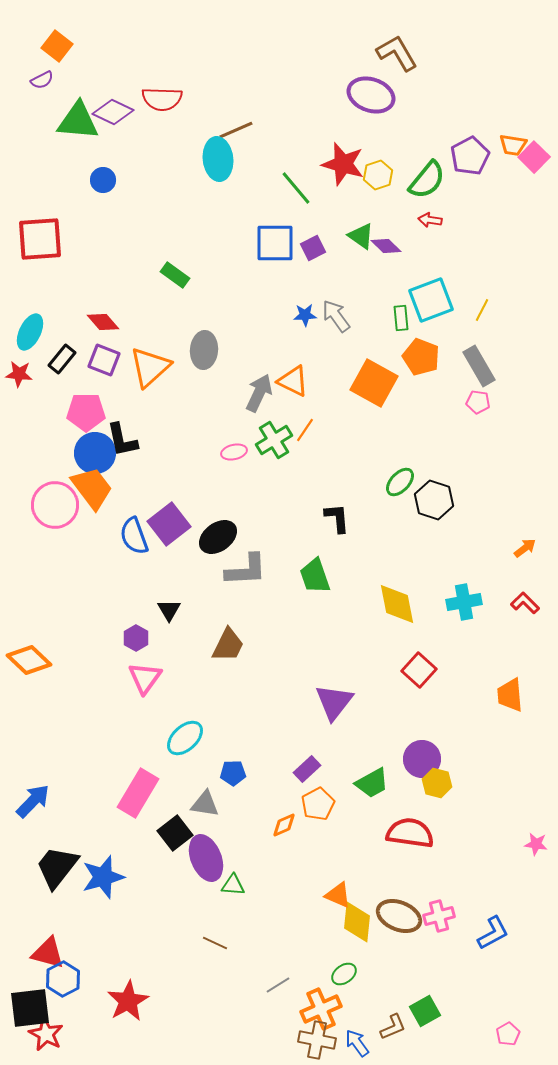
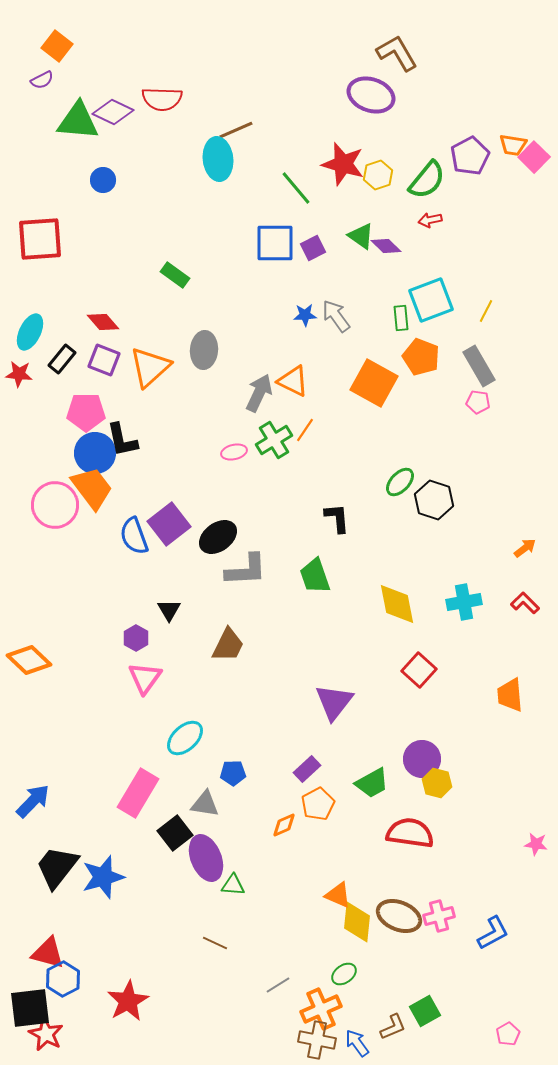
red arrow at (430, 220): rotated 20 degrees counterclockwise
yellow line at (482, 310): moved 4 px right, 1 px down
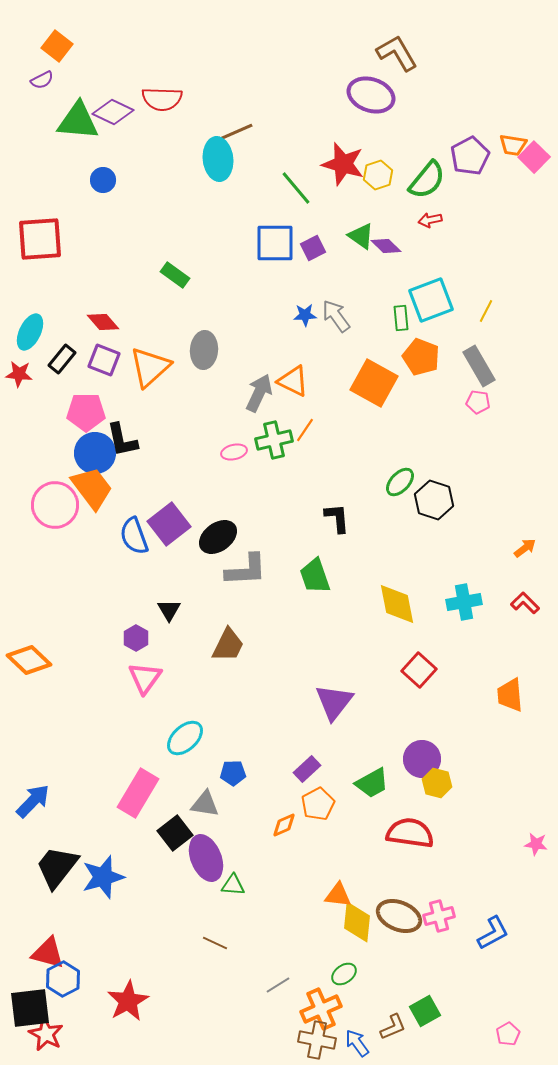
brown line at (236, 130): moved 2 px down
green cross at (274, 440): rotated 18 degrees clockwise
orange triangle at (338, 895): rotated 16 degrees counterclockwise
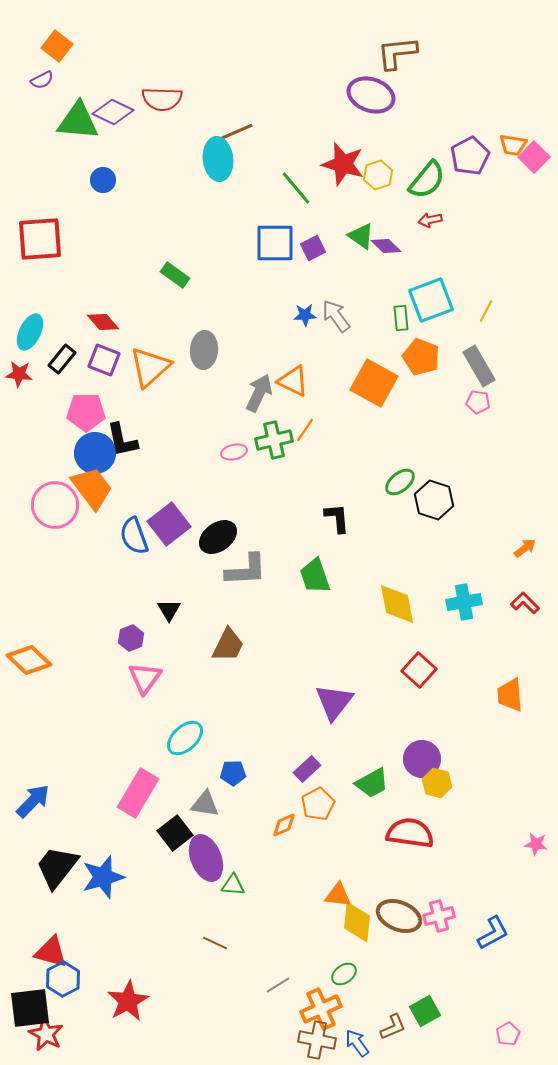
brown L-shape at (397, 53): rotated 66 degrees counterclockwise
green ellipse at (400, 482): rotated 8 degrees clockwise
purple hexagon at (136, 638): moved 5 px left; rotated 10 degrees clockwise
red triangle at (48, 953): moved 3 px right, 1 px up
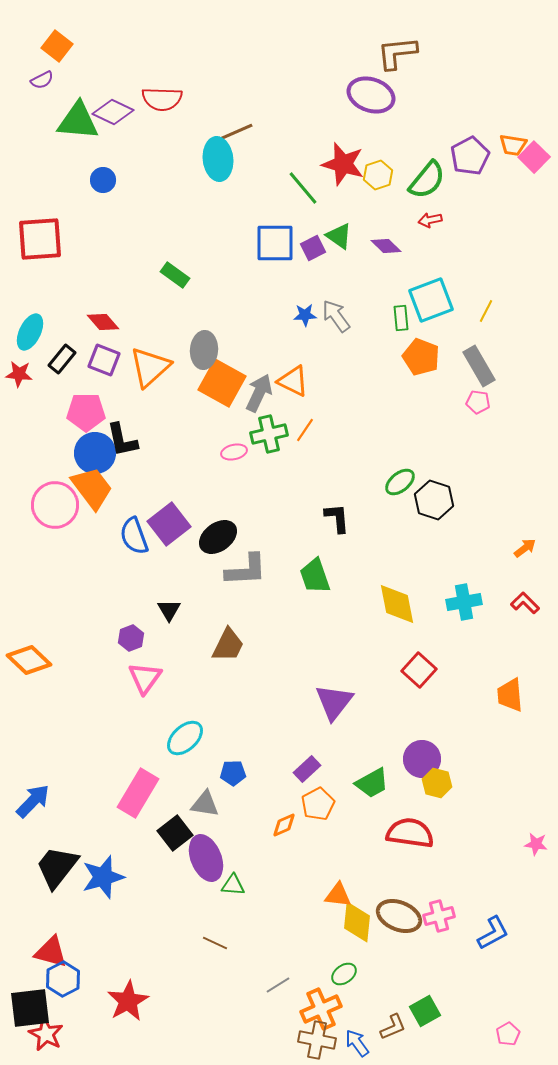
green line at (296, 188): moved 7 px right
green triangle at (361, 236): moved 22 px left
orange square at (374, 383): moved 152 px left
green cross at (274, 440): moved 5 px left, 6 px up
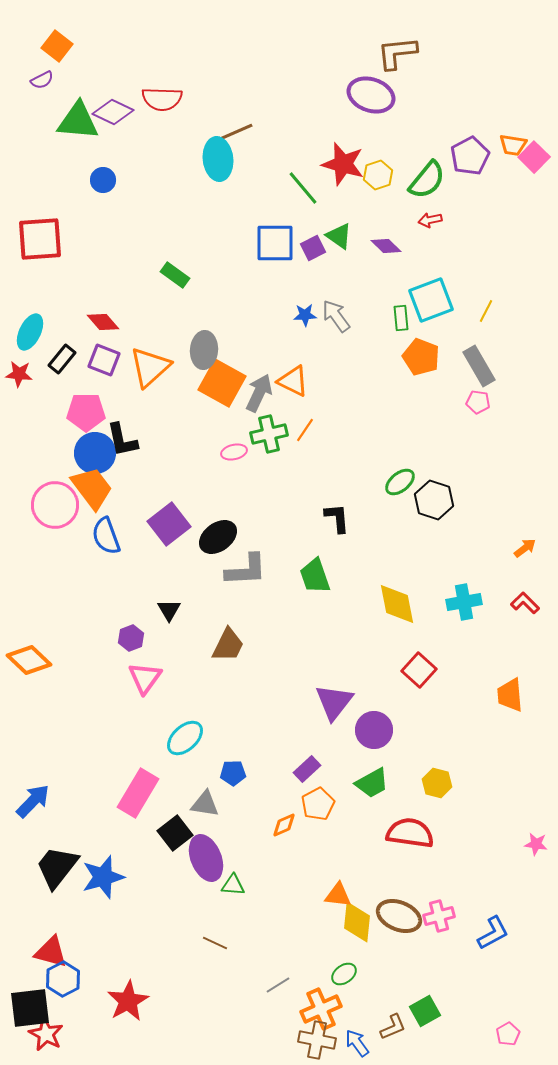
blue semicircle at (134, 536): moved 28 px left
purple circle at (422, 759): moved 48 px left, 29 px up
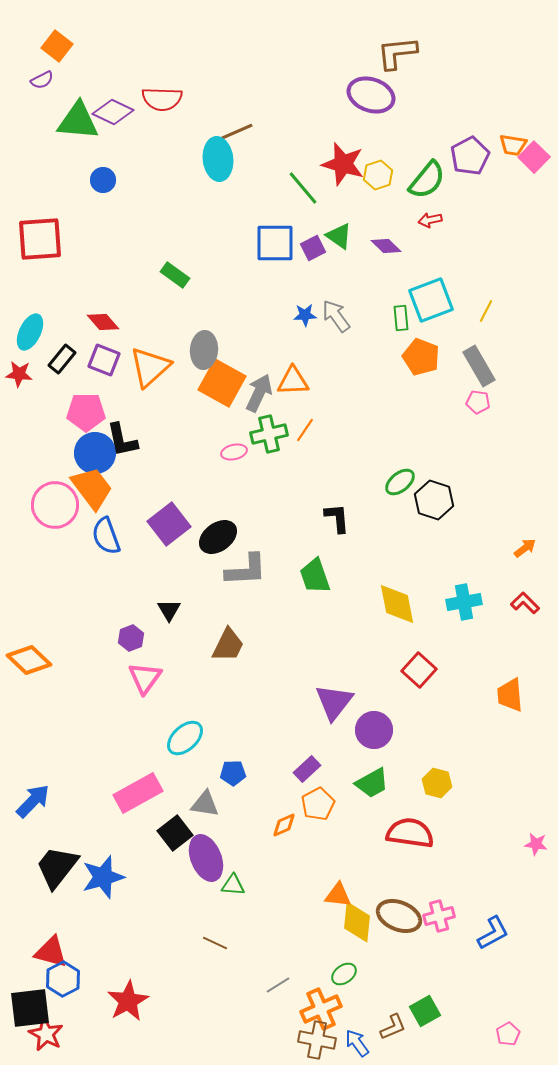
orange triangle at (293, 381): rotated 28 degrees counterclockwise
pink rectangle at (138, 793): rotated 30 degrees clockwise
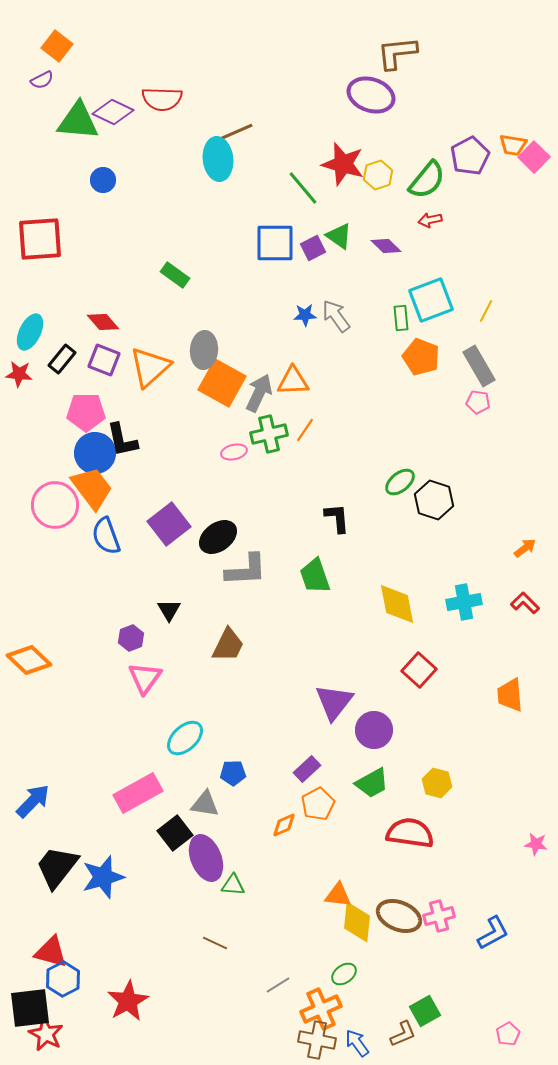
brown L-shape at (393, 1027): moved 10 px right, 7 px down
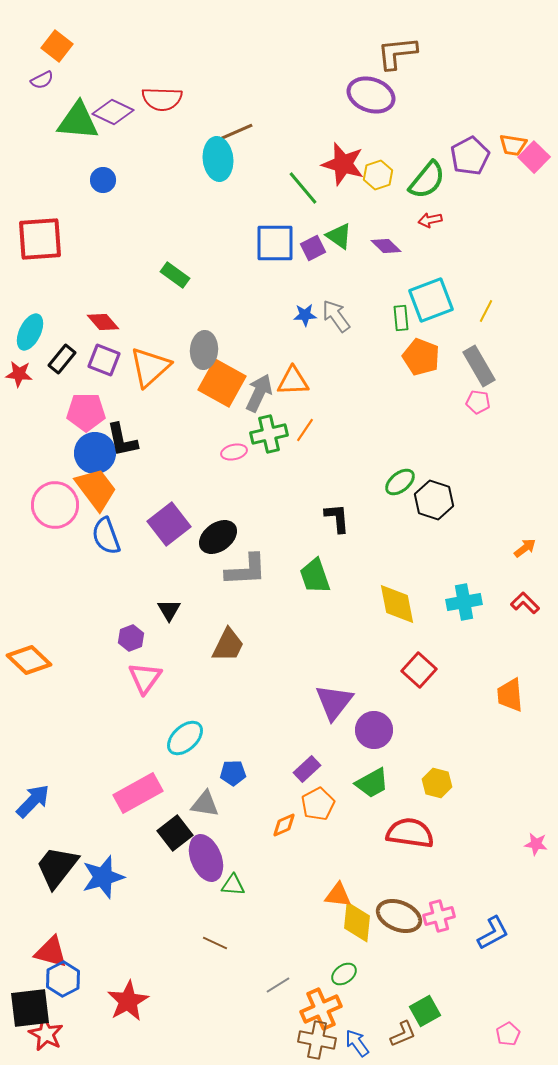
orange trapezoid at (92, 488): moved 4 px right, 1 px down
